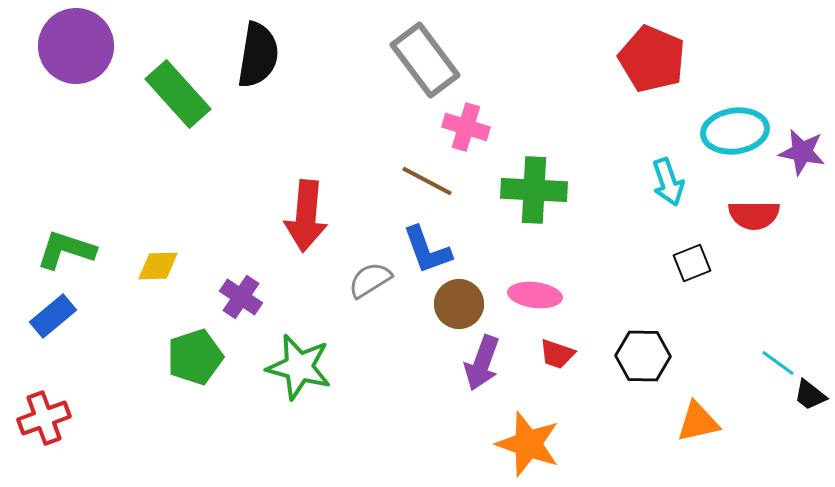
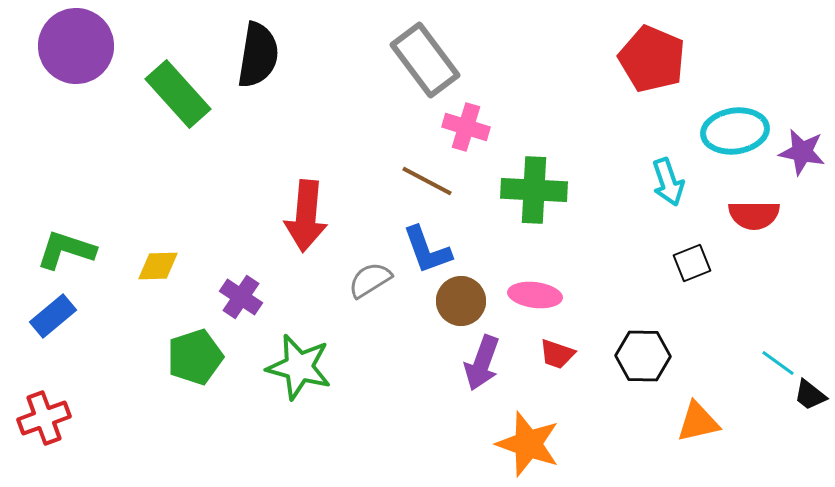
brown circle: moved 2 px right, 3 px up
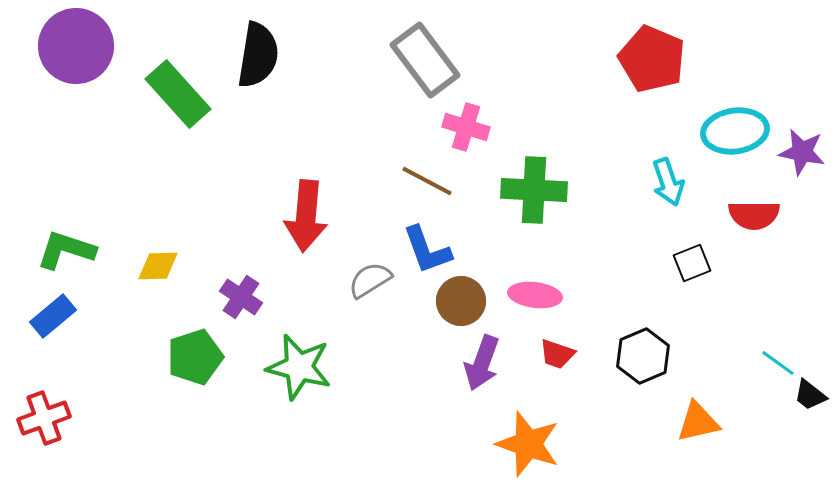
black hexagon: rotated 24 degrees counterclockwise
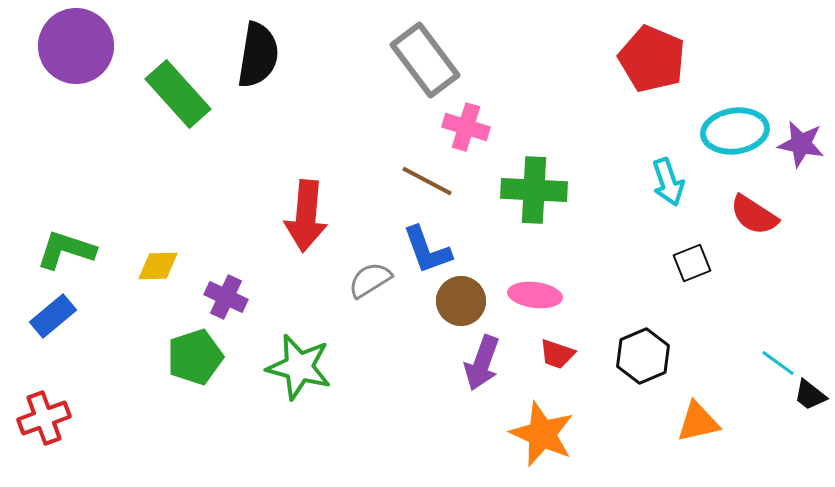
purple star: moved 1 px left, 8 px up
red semicircle: rotated 33 degrees clockwise
purple cross: moved 15 px left; rotated 9 degrees counterclockwise
orange star: moved 14 px right, 10 px up; rotated 4 degrees clockwise
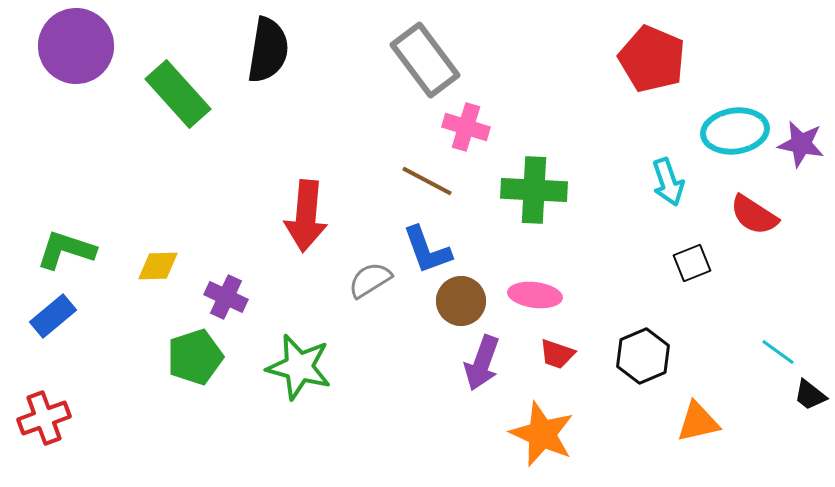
black semicircle: moved 10 px right, 5 px up
cyan line: moved 11 px up
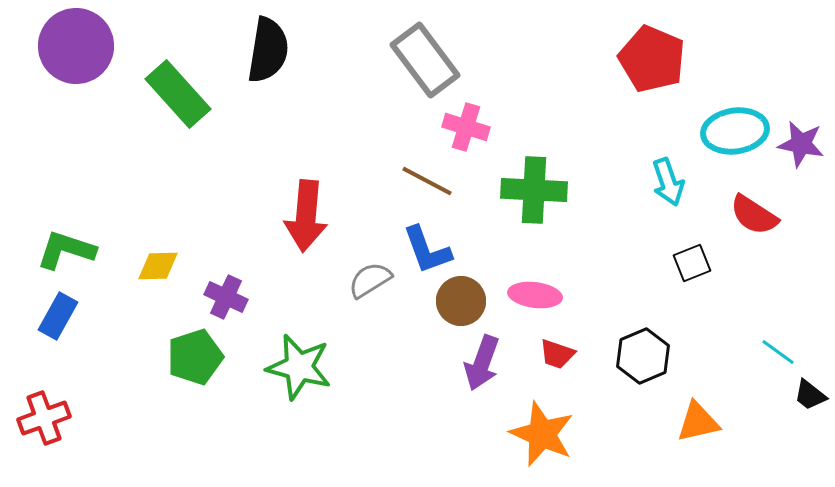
blue rectangle: moved 5 px right; rotated 21 degrees counterclockwise
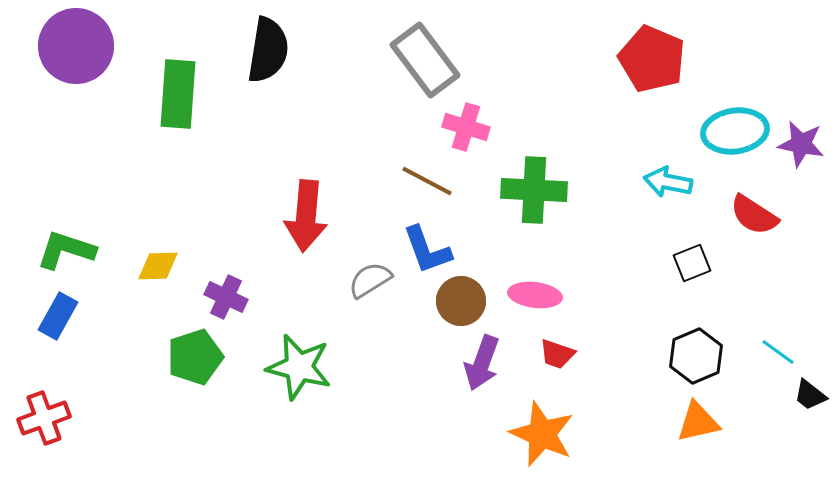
green rectangle: rotated 46 degrees clockwise
cyan arrow: rotated 120 degrees clockwise
black hexagon: moved 53 px right
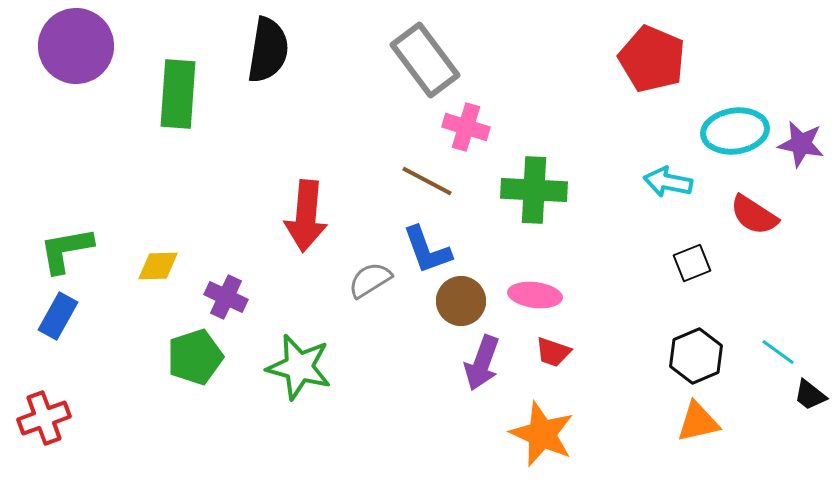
green L-shape: rotated 28 degrees counterclockwise
red trapezoid: moved 4 px left, 2 px up
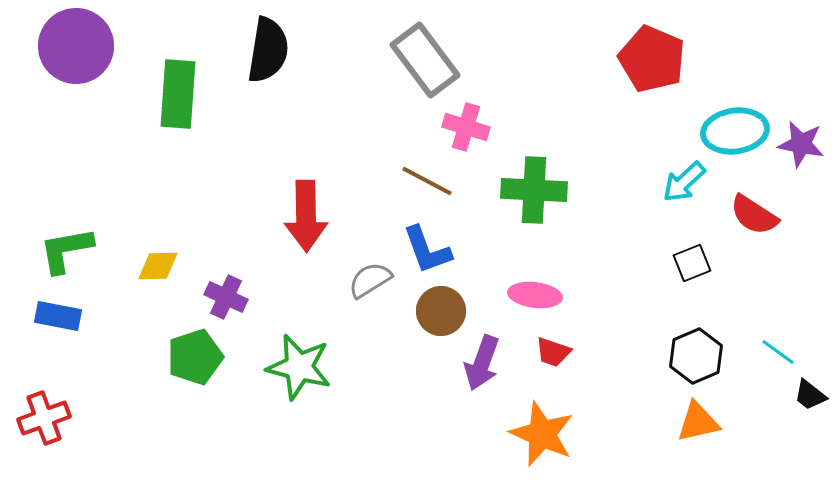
cyan arrow: moved 16 px right; rotated 54 degrees counterclockwise
red arrow: rotated 6 degrees counterclockwise
brown circle: moved 20 px left, 10 px down
blue rectangle: rotated 72 degrees clockwise
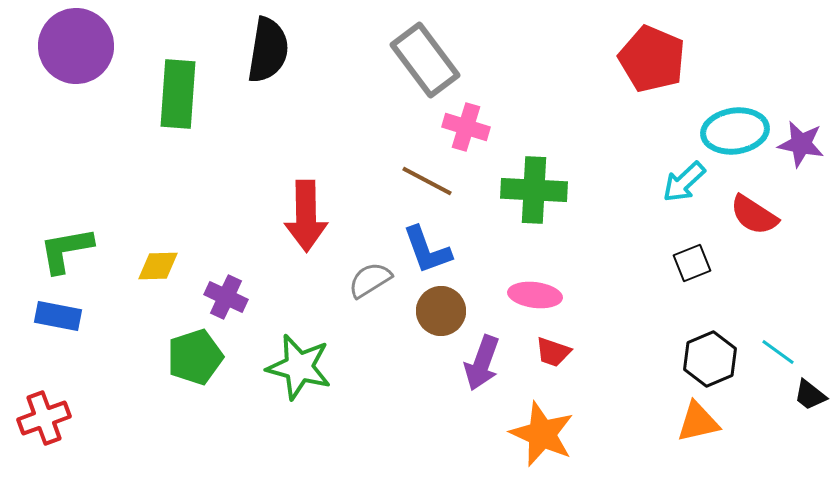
black hexagon: moved 14 px right, 3 px down
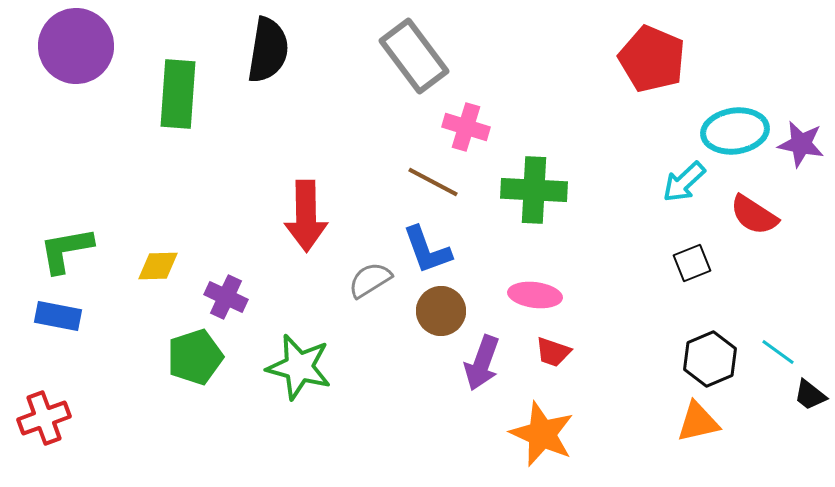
gray rectangle: moved 11 px left, 4 px up
brown line: moved 6 px right, 1 px down
